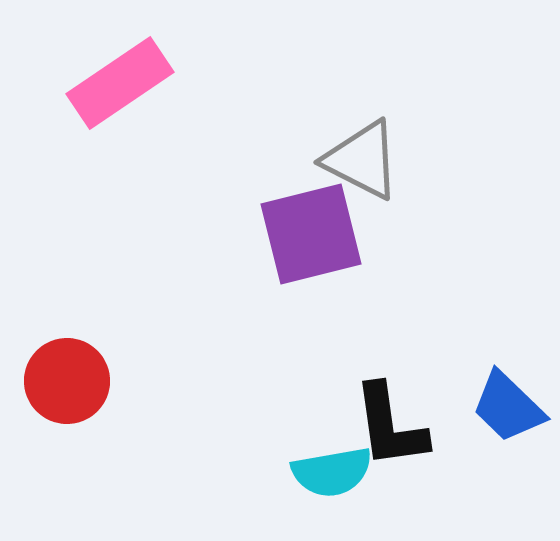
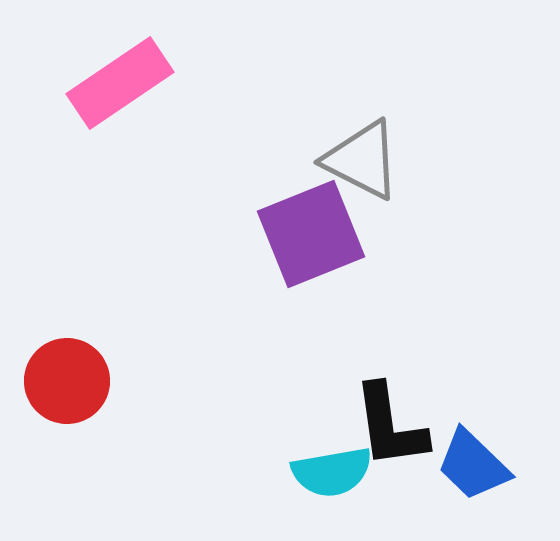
purple square: rotated 8 degrees counterclockwise
blue trapezoid: moved 35 px left, 58 px down
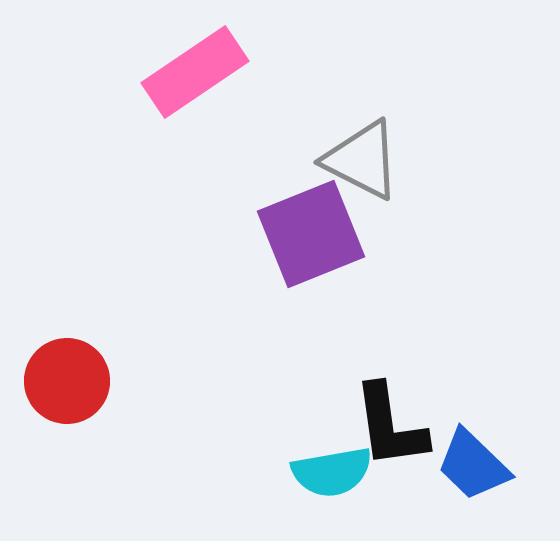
pink rectangle: moved 75 px right, 11 px up
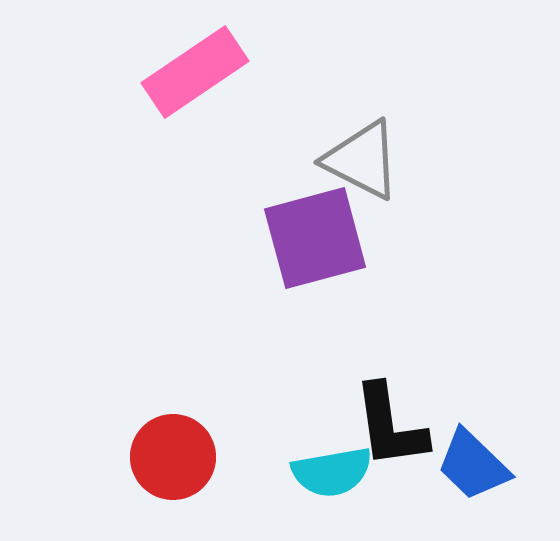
purple square: moved 4 px right, 4 px down; rotated 7 degrees clockwise
red circle: moved 106 px right, 76 px down
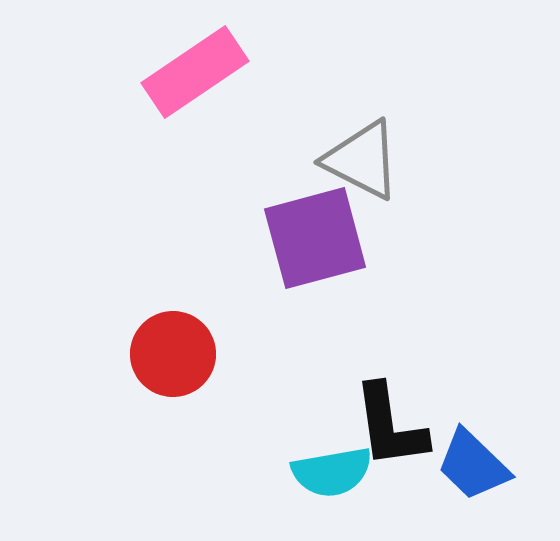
red circle: moved 103 px up
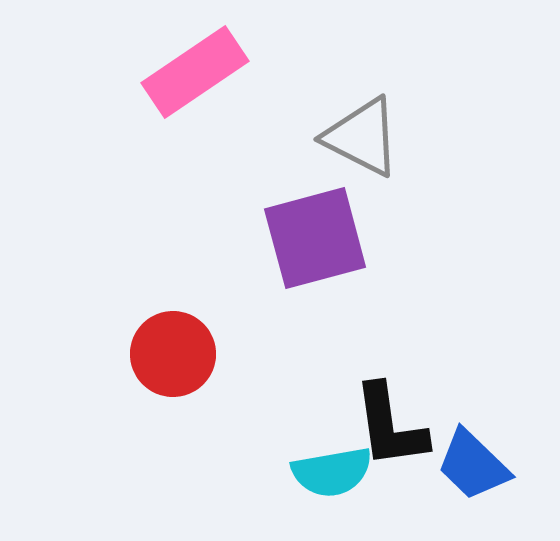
gray triangle: moved 23 px up
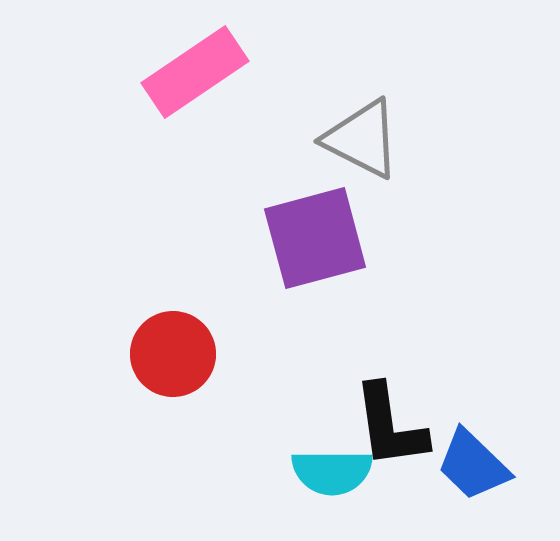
gray triangle: moved 2 px down
cyan semicircle: rotated 10 degrees clockwise
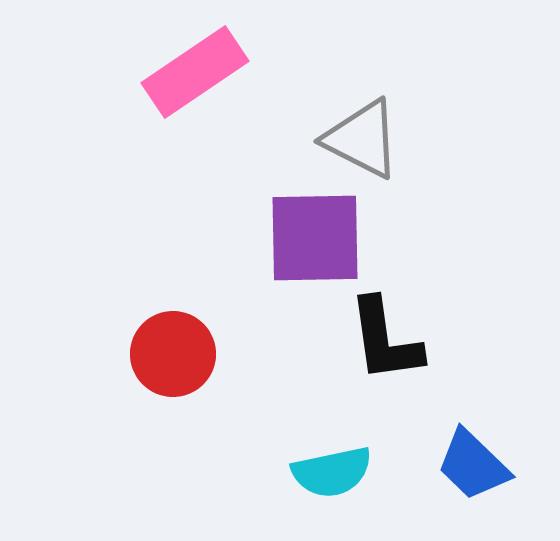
purple square: rotated 14 degrees clockwise
black L-shape: moved 5 px left, 86 px up
cyan semicircle: rotated 12 degrees counterclockwise
